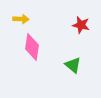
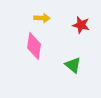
yellow arrow: moved 21 px right, 1 px up
pink diamond: moved 2 px right, 1 px up
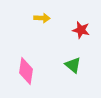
red star: moved 5 px down
pink diamond: moved 8 px left, 25 px down
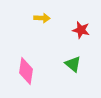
green triangle: moved 1 px up
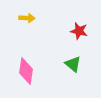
yellow arrow: moved 15 px left
red star: moved 2 px left, 1 px down
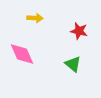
yellow arrow: moved 8 px right
pink diamond: moved 4 px left, 17 px up; rotated 32 degrees counterclockwise
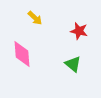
yellow arrow: rotated 42 degrees clockwise
pink diamond: rotated 20 degrees clockwise
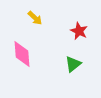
red star: rotated 12 degrees clockwise
green triangle: rotated 42 degrees clockwise
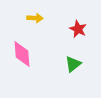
yellow arrow: rotated 42 degrees counterclockwise
red star: moved 1 px left, 2 px up
